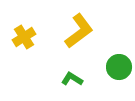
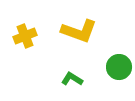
yellow L-shape: rotated 57 degrees clockwise
yellow cross: moved 1 px right, 1 px up; rotated 10 degrees clockwise
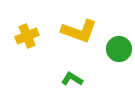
yellow cross: moved 2 px right
green circle: moved 18 px up
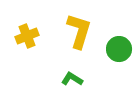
yellow L-shape: rotated 93 degrees counterclockwise
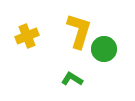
green circle: moved 15 px left
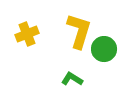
yellow cross: moved 2 px up
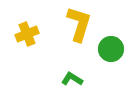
yellow L-shape: moved 7 px up
green circle: moved 7 px right
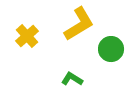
yellow L-shape: rotated 42 degrees clockwise
yellow cross: moved 2 px down; rotated 20 degrees counterclockwise
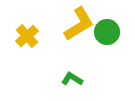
green circle: moved 4 px left, 17 px up
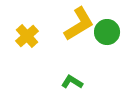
green L-shape: moved 3 px down
